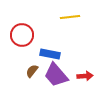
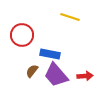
yellow line: rotated 24 degrees clockwise
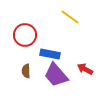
yellow line: rotated 18 degrees clockwise
red circle: moved 3 px right
brown semicircle: moved 6 px left; rotated 40 degrees counterclockwise
red arrow: moved 7 px up; rotated 147 degrees counterclockwise
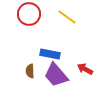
yellow line: moved 3 px left
red circle: moved 4 px right, 21 px up
brown semicircle: moved 4 px right
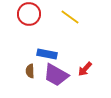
yellow line: moved 3 px right
blue rectangle: moved 3 px left
red arrow: rotated 77 degrees counterclockwise
purple trapezoid: rotated 20 degrees counterclockwise
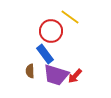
red circle: moved 22 px right, 17 px down
blue rectangle: moved 2 px left; rotated 42 degrees clockwise
red arrow: moved 10 px left, 7 px down
purple trapezoid: rotated 12 degrees counterclockwise
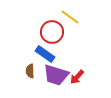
red circle: moved 1 px right, 1 px down
blue rectangle: rotated 18 degrees counterclockwise
red arrow: moved 2 px right, 1 px down
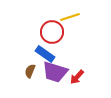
yellow line: rotated 54 degrees counterclockwise
brown semicircle: rotated 24 degrees clockwise
purple trapezoid: moved 1 px left, 3 px up
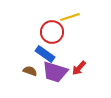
brown semicircle: rotated 88 degrees clockwise
red arrow: moved 2 px right, 9 px up
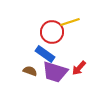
yellow line: moved 5 px down
